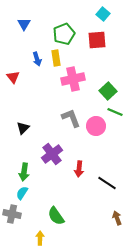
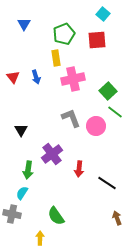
blue arrow: moved 1 px left, 18 px down
green line: rotated 14 degrees clockwise
black triangle: moved 2 px left, 2 px down; rotated 16 degrees counterclockwise
green arrow: moved 4 px right, 2 px up
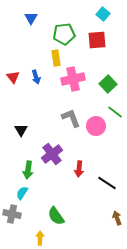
blue triangle: moved 7 px right, 6 px up
green pentagon: rotated 15 degrees clockwise
green square: moved 7 px up
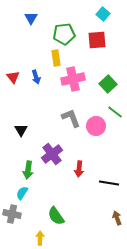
black line: moved 2 px right; rotated 24 degrees counterclockwise
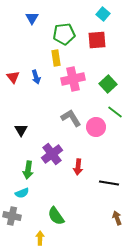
blue triangle: moved 1 px right
gray L-shape: rotated 10 degrees counterclockwise
pink circle: moved 1 px down
red arrow: moved 1 px left, 2 px up
cyan semicircle: rotated 144 degrees counterclockwise
gray cross: moved 2 px down
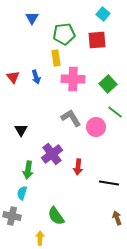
pink cross: rotated 15 degrees clockwise
cyan semicircle: rotated 128 degrees clockwise
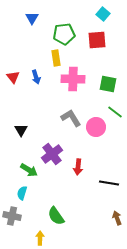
green square: rotated 36 degrees counterclockwise
green arrow: moved 1 px right; rotated 66 degrees counterclockwise
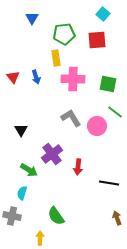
pink circle: moved 1 px right, 1 px up
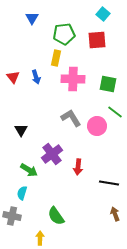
yellow rectangle: rotated 21 degrees clockwise
brown arrow: moved 2 px left, 4 px up
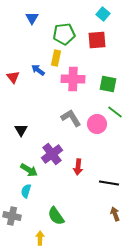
blue arrow: moved 2 px right, 7 px up; rotated 144 degrees clockwise
pink circle: moved 2 px up
cyan semicircle: moved 4 px right, 2 px up
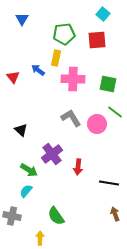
blue triangle: moved 10 px left, 1 px down
black triangle: rotated 16 degrees counterclockwise
cyan semicircle: rotated 24 degrees clockwise
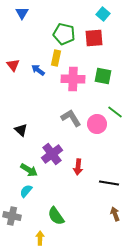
blue triangle: moved 6 px up
green pentagon: rotated 20 degrees clockwise
red square: moved 3 px left, 2 px up
red triangle: moved 12 px up
green square: moved 5 px left, 8 px up
